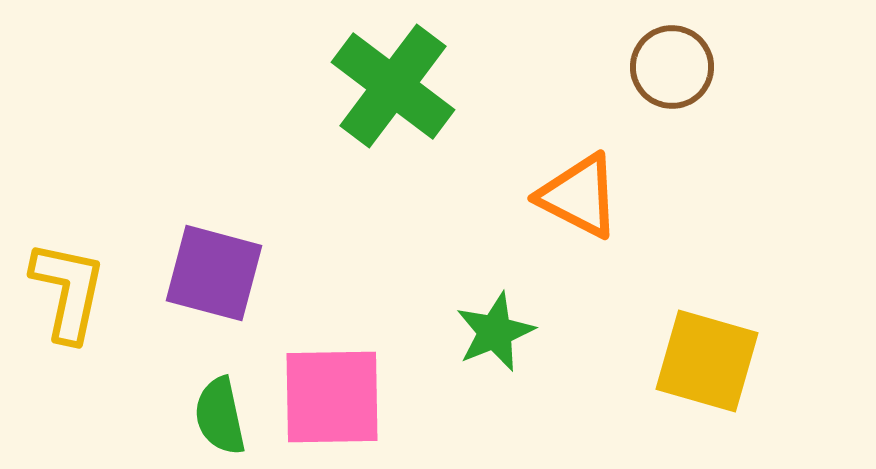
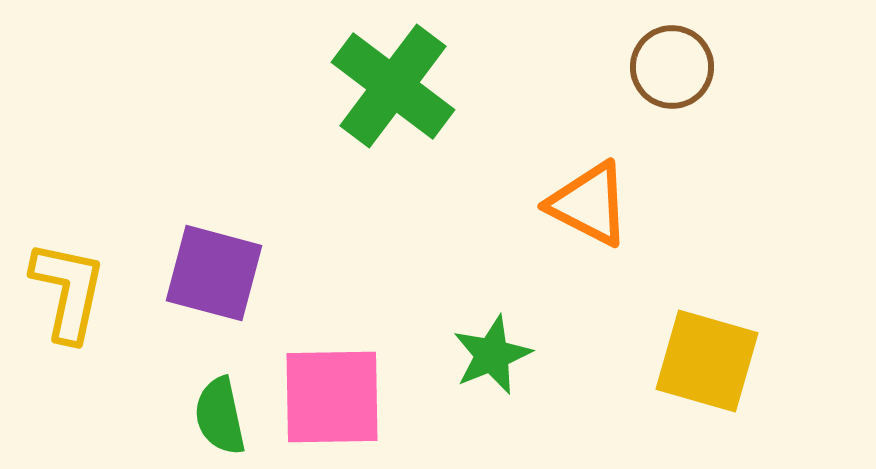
orange triangle: moved 10 px right, 8 px down
green star: moved 3 px left, 23 px down
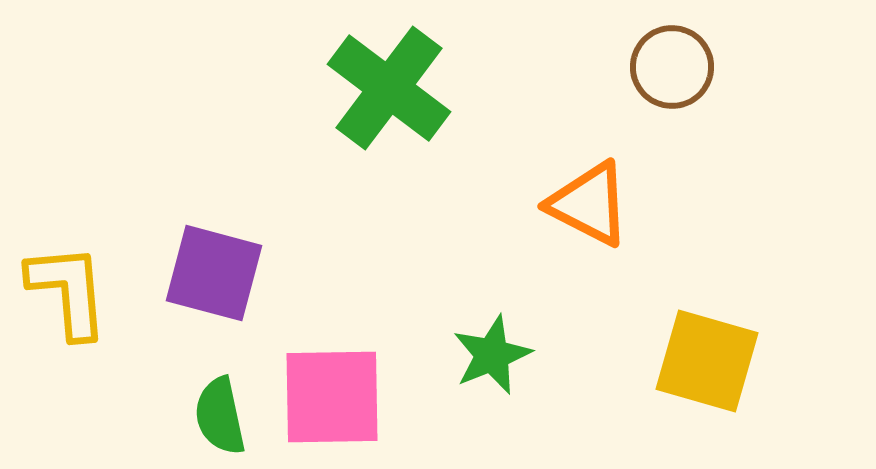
green cross: moved 4 px left, 2 px down
yellow L-shape: rotated 17 degrees counterclockwise
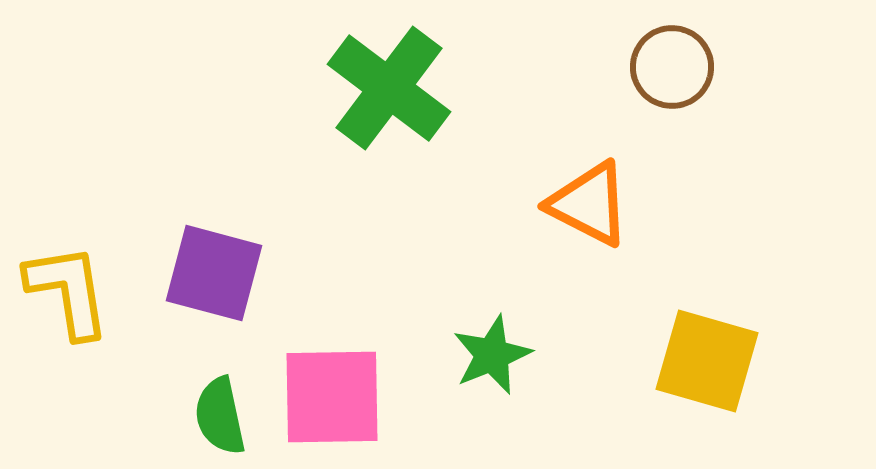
yellow L-shape: rotated 4 degrees counterclockwise
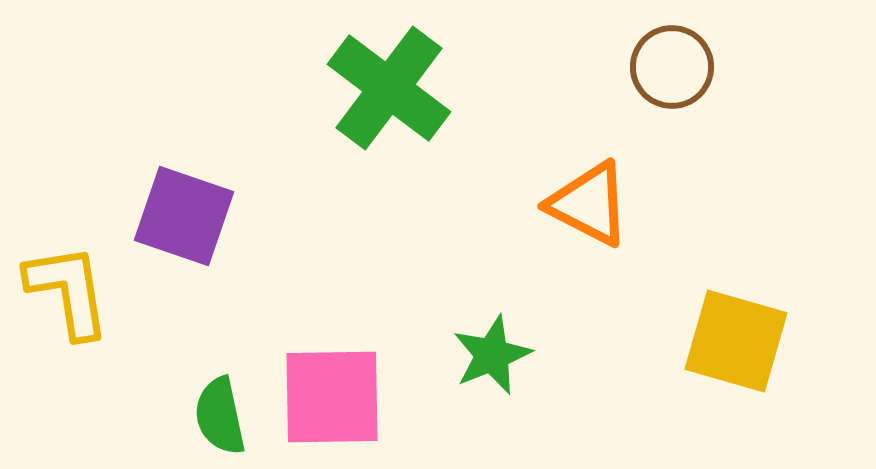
purple square: moved 30 px left, 57 px up; rotated 4 degrees clockwise
yellow square: moved 29 px right, 20 px up
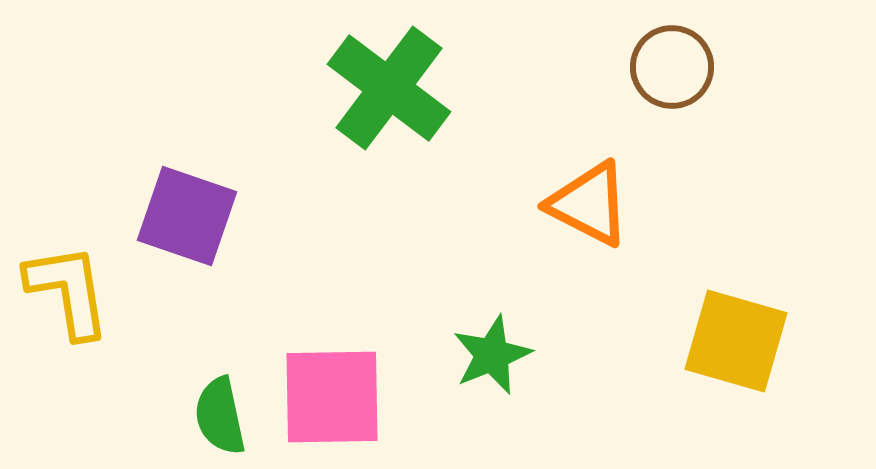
purple square: moved 3 px right
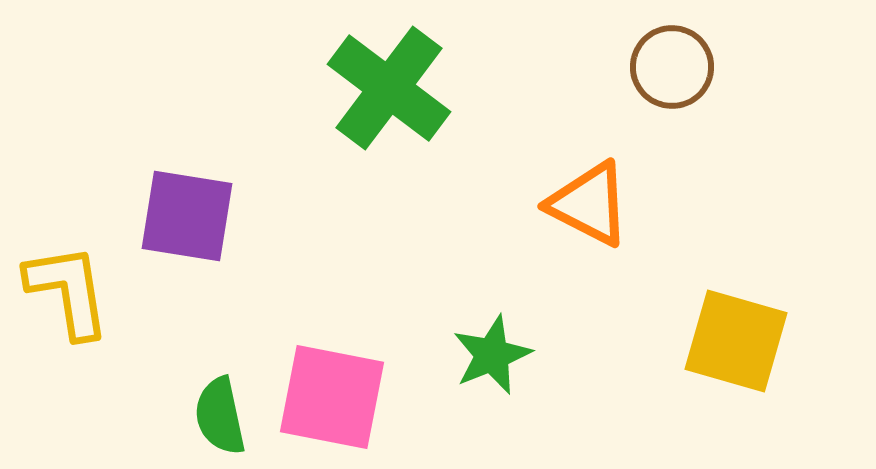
purple square: rotated 10 degrees counterclockwise
pink square: rotated 12 degrees clockwise
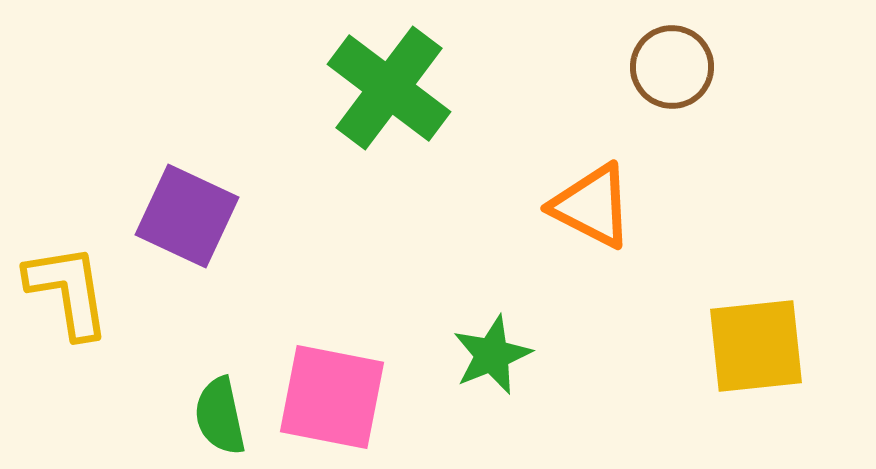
orange triangle: moved 3 px right, 2 px down
purple square: rotated 16 degrees clockwise
yellow square: moved 20 px right, 5 px down; rotated 22 degrees counterclockwise
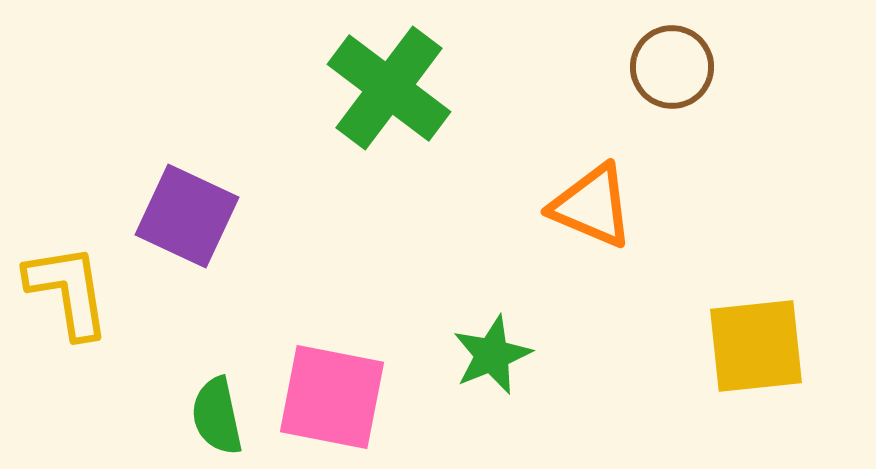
orange triangle: rotated 4 degrees counterclockwise
green semicircle: moved 3 px left
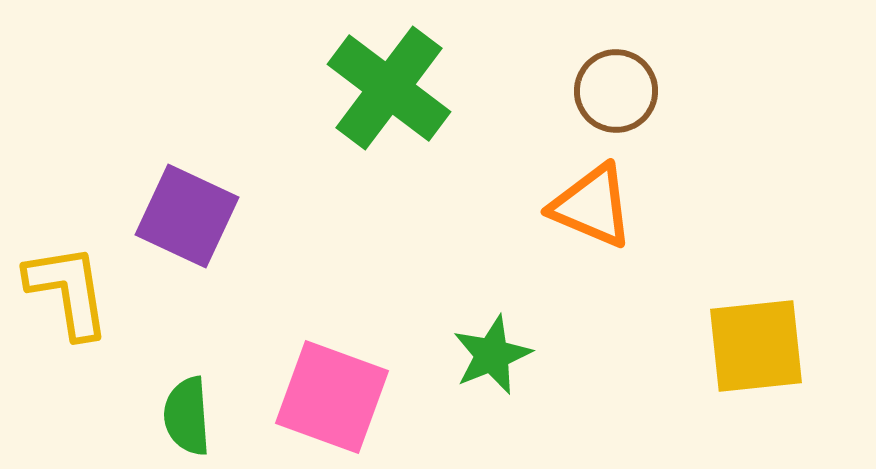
brown circle: moved 56 px left, 24 px down
pink square: rotated 9 degrees clockwise
green semicircle: moved 30 px left; rotated 8 degrees clockwise
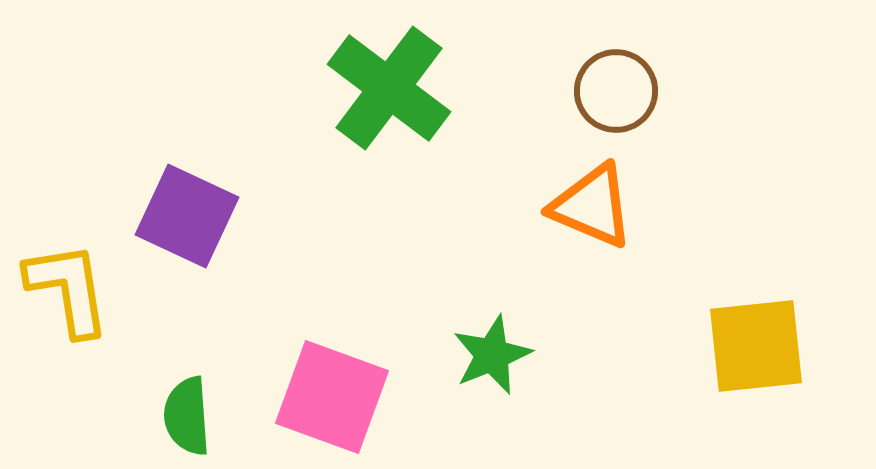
yellow L-shape: moved 2 px up
